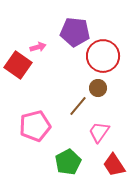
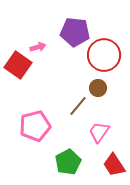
red circle: moved 1 px right, 1 px up
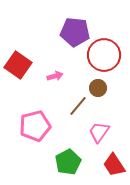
pink arrow: moved 17 px right, 29 px down
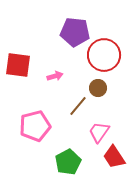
red square: rotated 28 degrees counterclockwise
red trapezoid: moved 8 px up
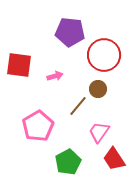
purple pentagon: moved 5 px left
red square: moved 1 px right
brown circle: moved 1 px down
pink pentagon: moved 3 px right; rotated 16 degrees counterclockwise
red trapezoid: moved 2 px down
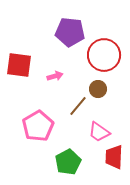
pink trapezoid: rotated 90 degrees counterclockwise
red trapezoid: moved 2 px up; rotated 35 degrees clockwise
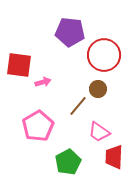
pink arrow: moved 12 px left, 6 px down
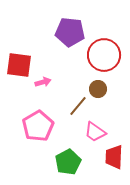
pink trapezoid: moved 4 px left
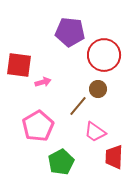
green pentagon: moved 7 px left
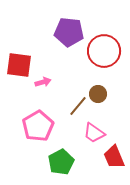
purple pentagon: moved 1 px left
red circle: moved 4 px up
brown circle: moved 5 px down
pink trapezoid: moved 1 px left, 1 px down
red trapezoid: rotated 25 degrees counterclockwise
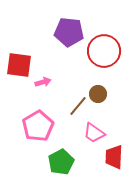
red trapezoid: rotated 25 degrees clockwise
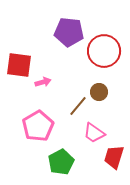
brown circle: moved 1 px right, 2 px up
red trapezoid: rotated 15 degrees clockwise
